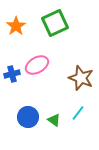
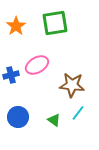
green square: rotated 16 degrees clockwise
blue cross: moved 1 px left, 1 px down
brown star: moved 9 px left, 7 px down; rotated 15 degrees counterclockwise
blue circle: moved 10 px left
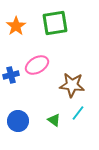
blue circle: moved 4 px down
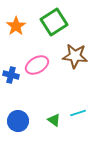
green square: moved 1 px left, 1 px up; rotated 24 degrees counterclockwise
blue cross: rotated 28 degrees clockwise
brown star: moved 3 px right, 29 px up
cyan line: rotated 35 degrees clockwise
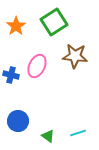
pink ellipse: moved 1 px down; rotated 35 degrees counterclockwise
cyan line: moved 20 px down
green triangle: moved 6 px left, 16 px down
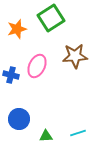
green square: moved 3 px left, 4 px up
orange star: moved 1 px right, 3 px down; rotated 18 degrees clockwise
brown star: rotated 10 degrees counterclockwise
blue circle: moved 1 px right, 2 px up
green triangle: moved 2 px left; rotated 40 degrees counterclockwise
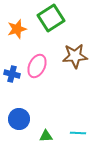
blue cross: moved 1 px right, 1 px up
cyan line: rotated 21 degrees clockwise
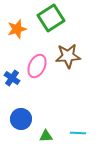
brown star: moved 7 px left
blue cross: moved 4 px down; rotated 21 degrees clockwise
blue circle: moved 2 px right
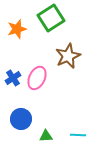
brown star: rotated 20 degrees counterclockwise
pink ellipse: moved 12 px down
blue cross: moved 1 px right; rotated 21 degrees clockwise
cyan line: moved 2 px down
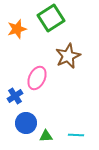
blue cross: moved 2 px right, 18 px down
blue circle: moved 5 px right, 4 px down
cyan line: moved 2 px left
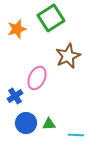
green triangle: moved 3 px right, 12 px up
